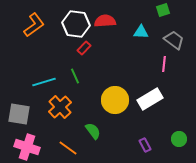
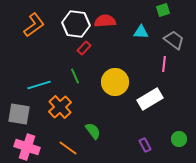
cyan line: moved 5 px left, 3 px down
yellow circle: moved 18 px up
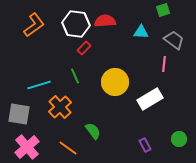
pink cross: rotated 30 degrees clockwise
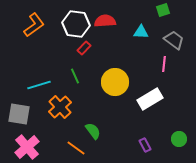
orange line: moved 8 px right
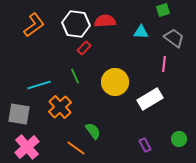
gray trapezoid: moved 2 px up
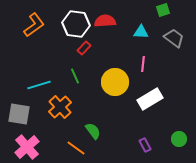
pink line: moved 21 px left
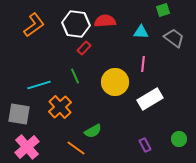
green semicircle: rotated 96 degrees clockwise
